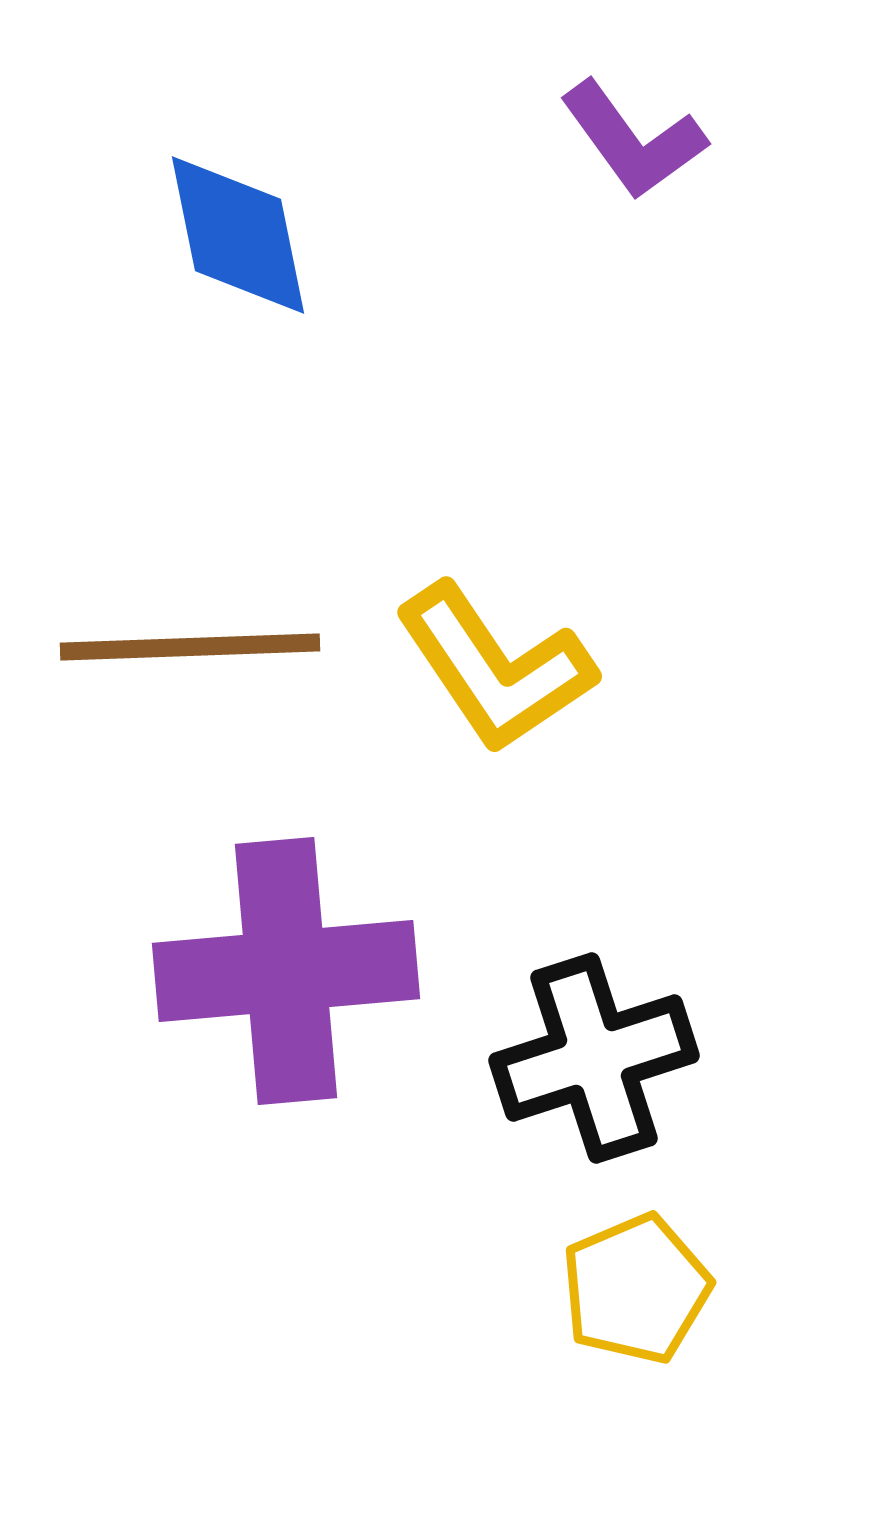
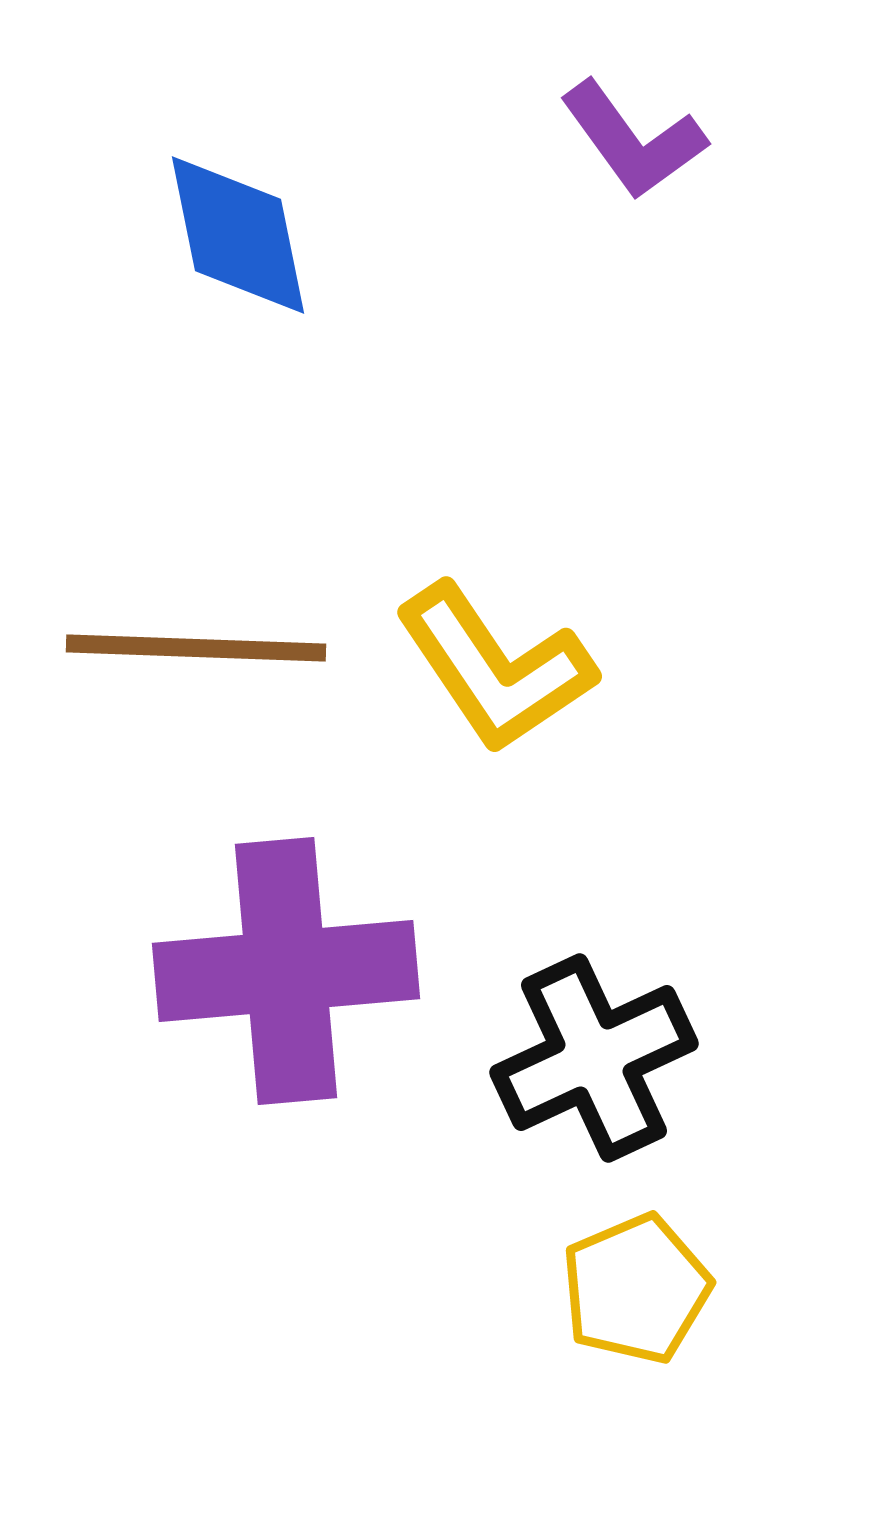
brown line: moved 6 px right, 1 px down; rotated 4 degrees clockwise
black cross: rotated 7 degrees counterclockwise
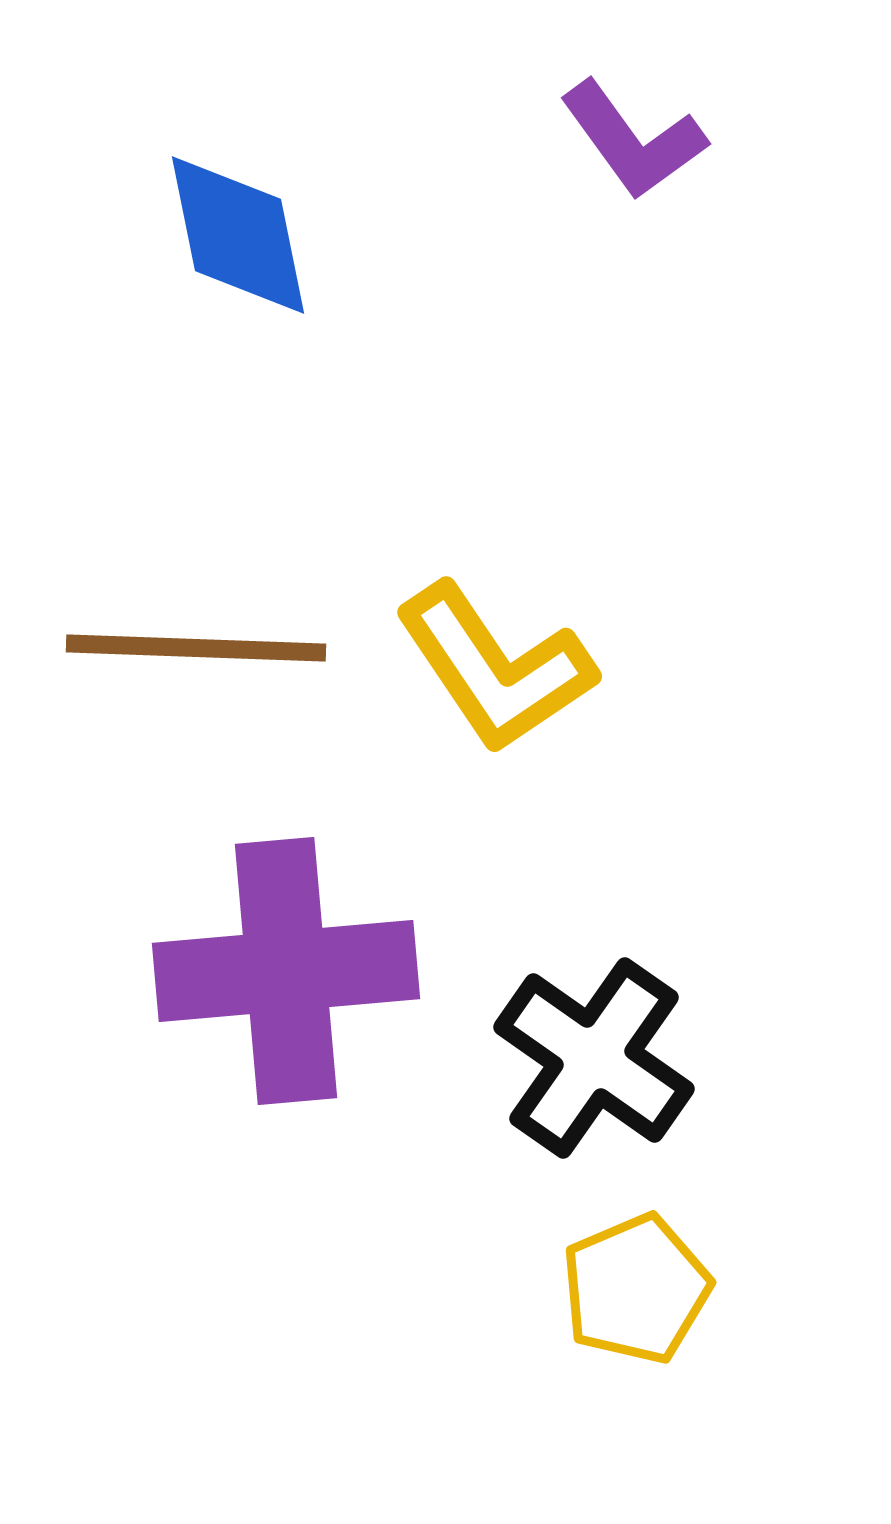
black cross: rotated 30 degrees counterclockwise
